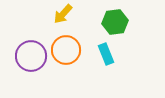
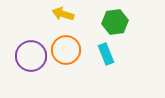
yellow arrow: rotated 65 degrees clockwise
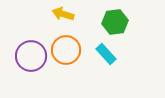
cyan rectangle: rotated 20 degrees counterclockwise
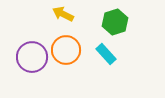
yellow arrow: rotated 10 degrees clockwise
green hexagon: rotated 10 degrees counterclockwise
purple circle: moved 1 px right, 1 px down
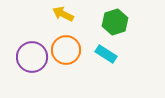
cyan rectangle: rotated 15 degrees counterclockwise
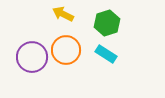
green hexagon: moved 8 px left, 1 px down
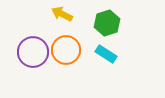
yellow arrow: moved 1 px left
purple circle: moved 1 px right, 5 px up
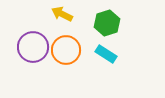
purple circle: moved 5 px up
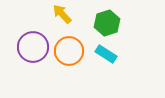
yellow arrow: rotated 20 degrees clockwise
orange circle: moved 3 px right, 1 px down
